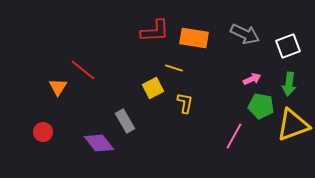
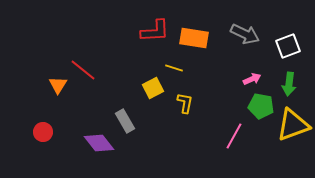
orange triangle: moved 2 px up
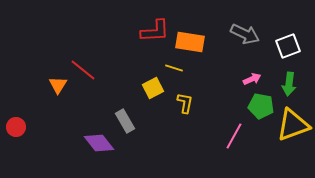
orange rectangle: moved 4 px left, 4 px down
red circle: moved 27 px left, 5 px up
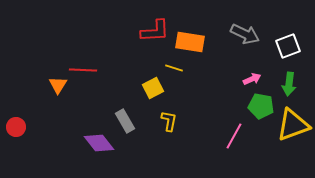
red line: rotated 36 degrees counterclockwise
yellow L-shape: moved 16 px left, 18 px down
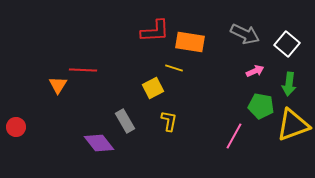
white square: moved 1 px left, 2 px up; rotated 30 degrees counterclockwise
pink arrow: moved 3 px right, 8 px up
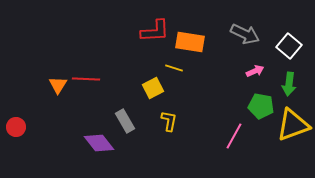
white square: moved 2 px right, 2 px down
red line: moved 3 px right, 9 px down
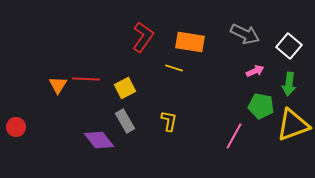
red L-shape: moved 12 px left, 6 px down; rotated 52 degrees counterclockwise
yellow square: moved 28 px left
purple diamond: moved 3 px up
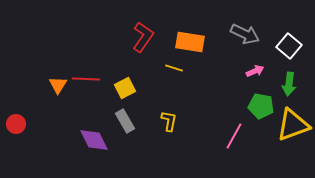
red circle: moved 3 px up
purple diamond: moved 5 px left; rotated 12 degrees clockwise
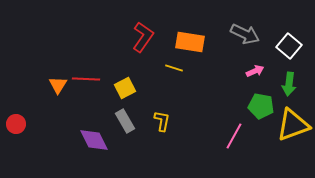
yellow L-shape: moved 7 px left
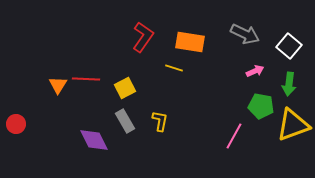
yellow L-shape: moved 2 px left
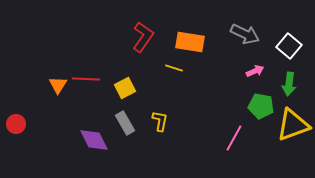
gray rectangle: moved 2 px down
pink line: moved 2 px down
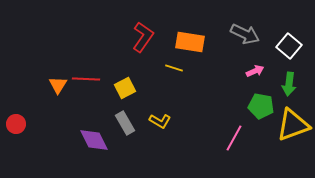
yellow L-shape: rotated 110 degrees clockwise
